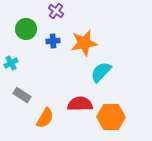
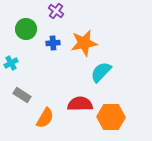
blue cross: moved 2 px down
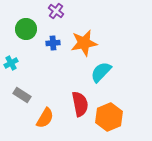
red semicircle: rotated 80 degrees clockwise
orange hexagon: moved 2 px left; rotated 24 degrees counterclockwise
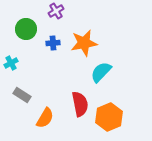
purple cross: rotated 21 degrees clockwise
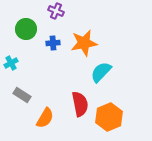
purple cross: rotated 35 degrees counterclockwise
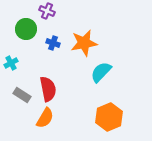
purple cross: moved 9 px left
blue cross: rotated 24 degrees clockwise
red semicircle: moved 32 px left, 15 px up
